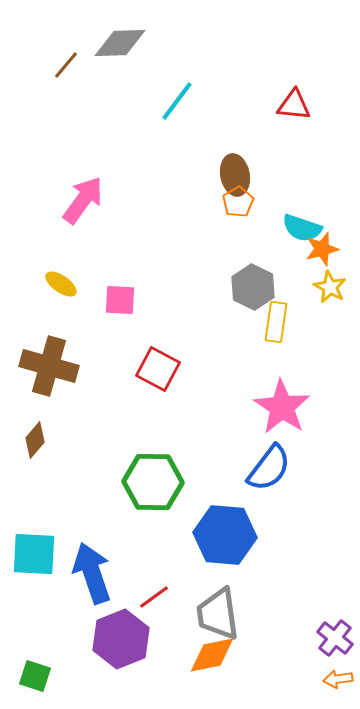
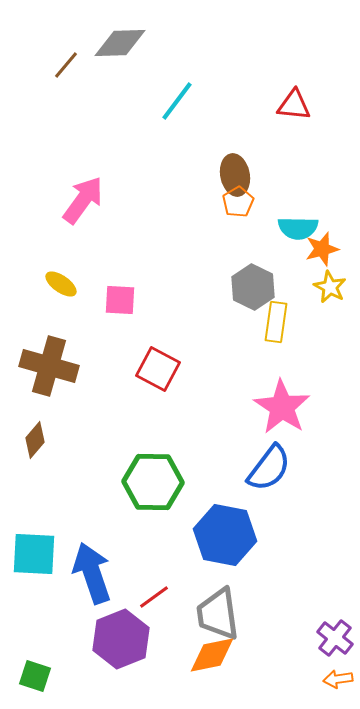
cyan semicircle: moved 4 px left; rotated 18 degrees counterclockwise
blue hexagon: rotated 6 degrees clockwise
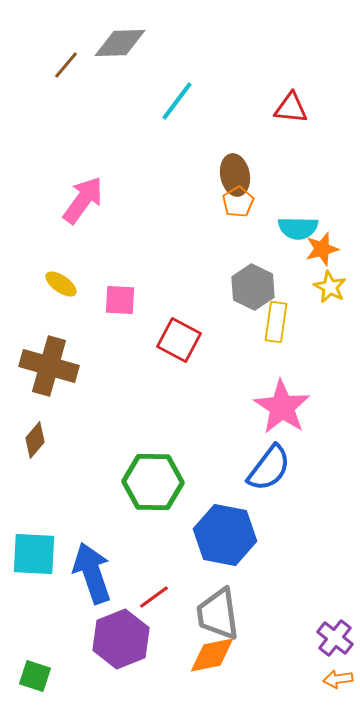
red triangle: moved 3 px left, 3 px down
red square: moved 21 px right, 29 px up
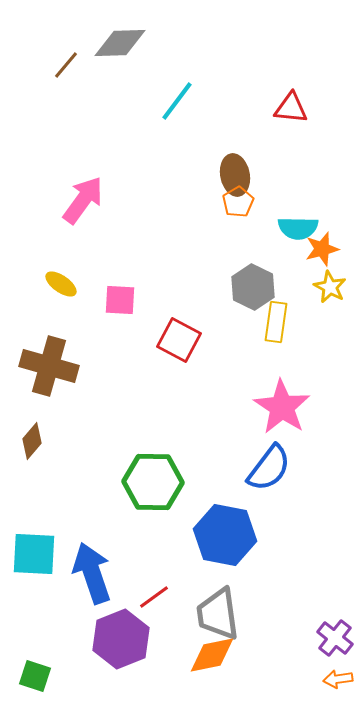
brown diamond: moved 3 px left, 1 px down
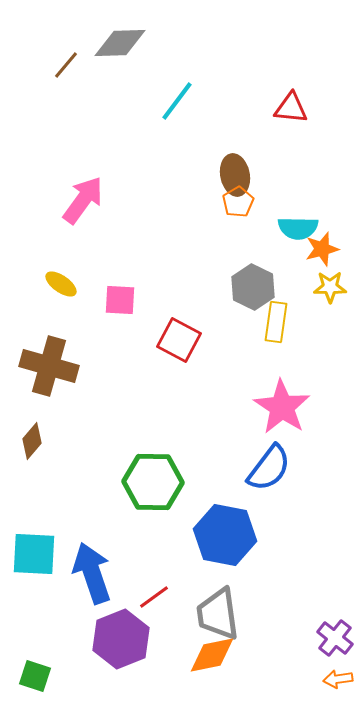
yellow star: rotated 28 degrees counterclockwise
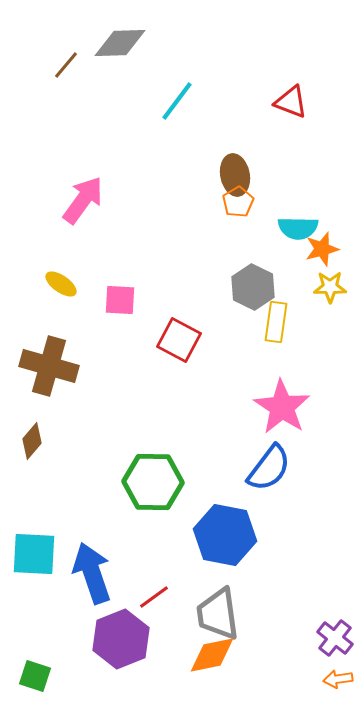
red triangle: moved 6 px up; rotated 15 degrees clockwise
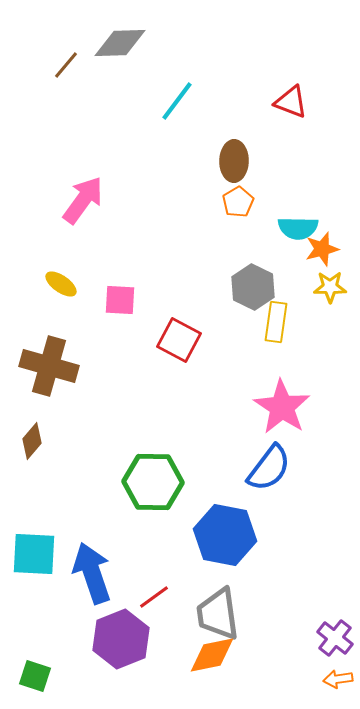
brown ellipse: moved 1 px left, 14 px up; rotated 12 degrees clockwise
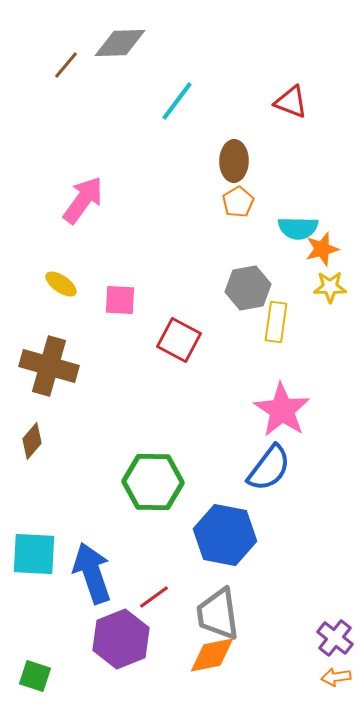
gray hexagon: moved 5 px left, 1 px down; rotated 24 degrees clockwise
pink star: moved 3 px down
orange arrow: moved 2 px left, 2 px up
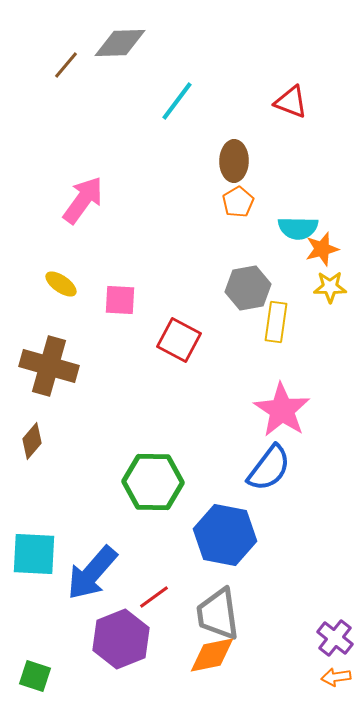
blue arrow: rotated 120 degrees counterclockwise
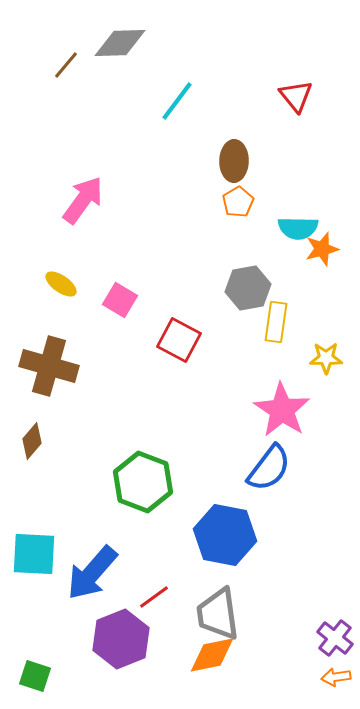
red triangle: moved 5 px right, 6 px up; rotated 30 degrees clockwise
yellow star: moved 4 px left, 71 px down
pink square: rotated 28 degrees clockwise
green hexagon: moved 10 px left; rotated 20 degrees clockwise
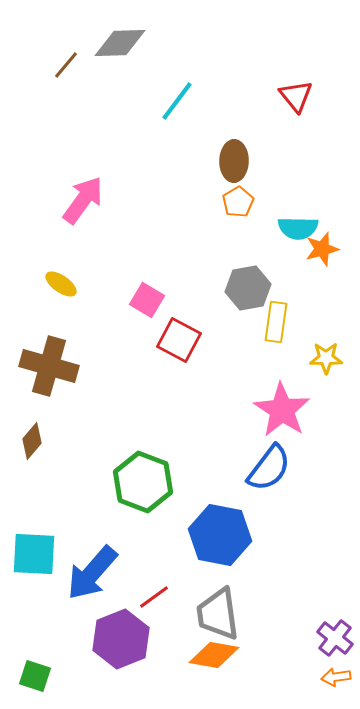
pink square: moved 27 px right
blue hexagon: moved 5 px left
orange diamond: moved 2 px right; rotated 21 degrees clockwise
